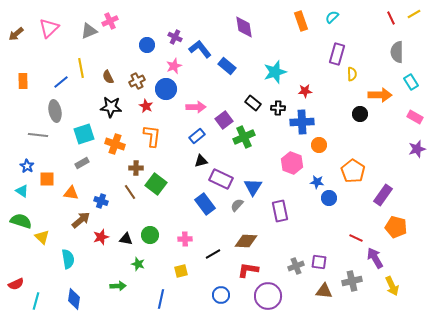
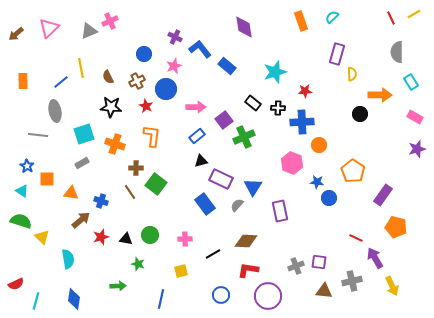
blue circle at (147, 45): moved 3 px left, 9 px down
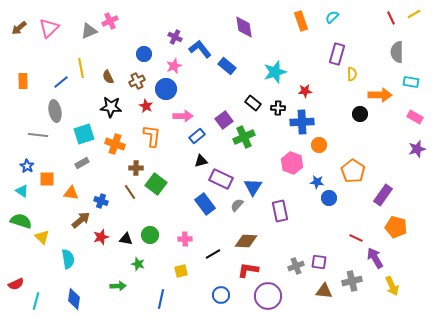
brown arrow at (16, 34): moved 3 px right, 6 px up
cyan rectangle at (411, 82): rotated 49 degrees counterclockwise
pink arrow at (196, 107): moved 13 px left, 9 px down
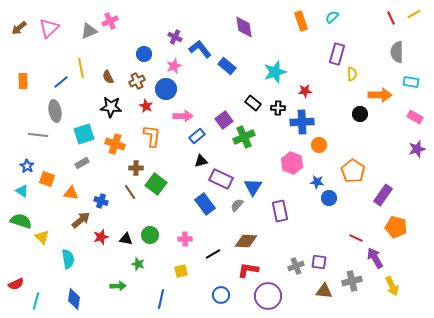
orange square at (47, 179): rotated 21 degrees clockwise
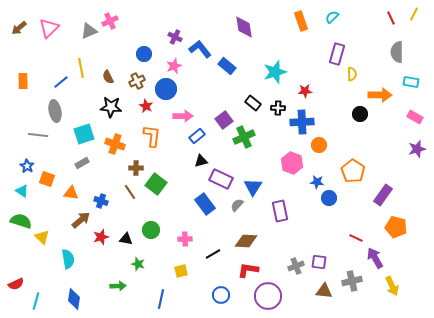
yellow line at (414, 14): rotated 32 degrees counterclockwise
green circle at (150, 235): moved 1 px right, 5 px up
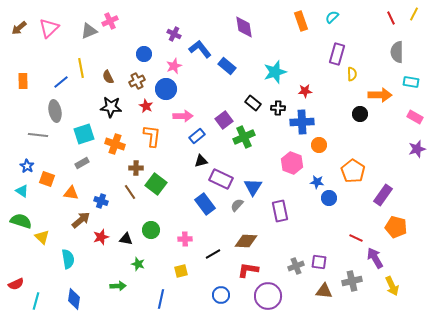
purple cross at (175, 37): moved 1 px left, 3 px up
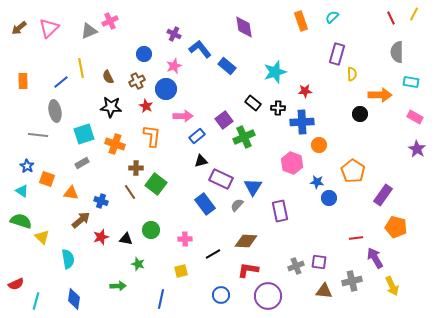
purple star at (417, 149): rotated 24 degrees counterclockwise
red line at (356, 238): rotated 32 degrees counterclockwise
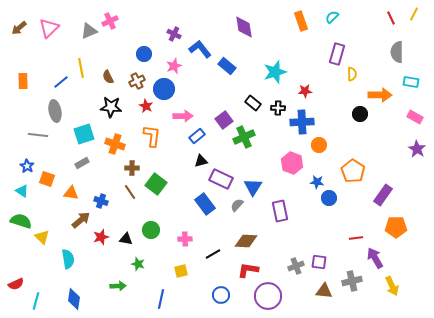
blue circle at (166, 89): moved 2 px left
brown cross at (136, 168): moved 4 px left
orange pentagon at (396, 227): rotated 15 degrees counterclockwise
